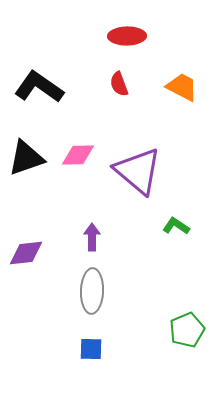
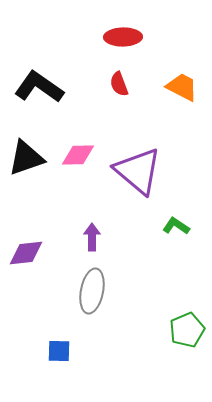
red ellipse: moved 4 px left, 1 px down
gray ellipse: rotated 9 degrees clockwise
blue square: moved 32 px left, 2 px down
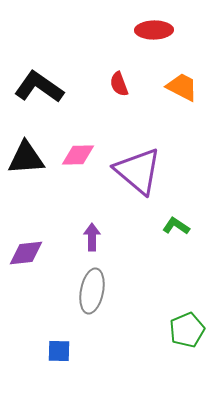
red ellipse: moved 31 px right, 7 px up
black triangle: rotated 15 degrees clockwise
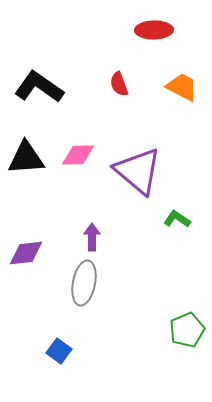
green L-shape: moved 1 px right, 7 px up
gray ellipse: moved 8 px left, 8 px up
blue square: rotated 35 degrees clockwise
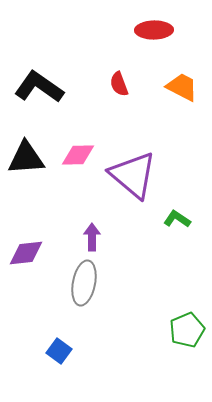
purple triangle: moved 5 px left, 4 px down
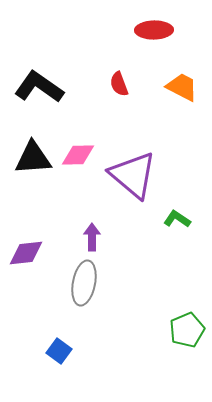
black triangle: moved 7 px right
